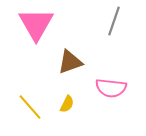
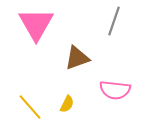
brown triangle: moved 7 px right, 4 px up
pink semicircle: moved 4 px right, 2 px down
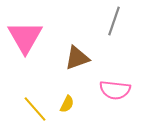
pink triangle: moved 11 px left, 13 px down
yellow line: moved 5 px right, 2 px down
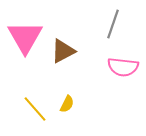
gray line: moved 1 px left, 3 px down
brown triangle: moved 14 px left, 7 px up; rotated 8 degrees counterclockwise
pink semicircle: moved 8 px right, 23 px up
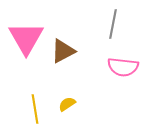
gray line: rotated 8 degrees counterclockwise
pink triangle: moved 1 px right, 1 px down
yellow semicircle: rotated 150 degrees counterclockwise
yellow line: rotated 32 degrees clockwise
